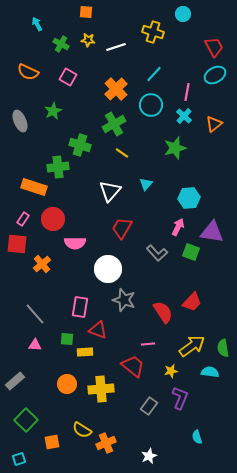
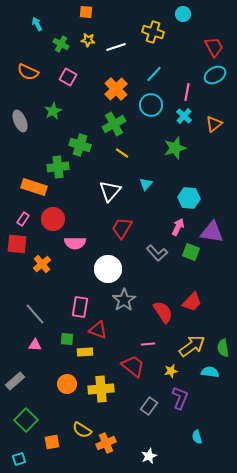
cyan hexagon at (189, 198): rotated 10 degrees clockwise
gray star at (124, 300): rotated 20 degrees clockwise
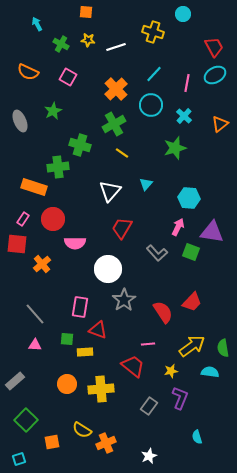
pink line at (187, 92): moved 9 px up
orange triangle at (214, 124): moved 6 px right
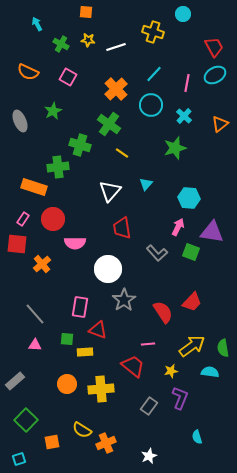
green cross at (114, 124): moved 5 px left; rotated 25 degrees counterclockwise
red trapezoid at (122, 228): rotated 40 degrees counterclockwise
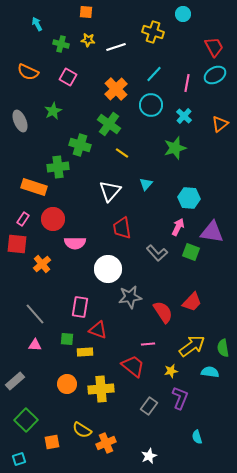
green cross at (61, 44): rotated 14 degrees counterclockwise
gray star at (124, 300): moved 6 px right, 3 px up; rotated 25 degrees clockwise
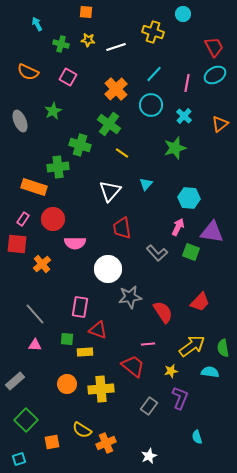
red trapezoid at (192, 302): moved 8 px right
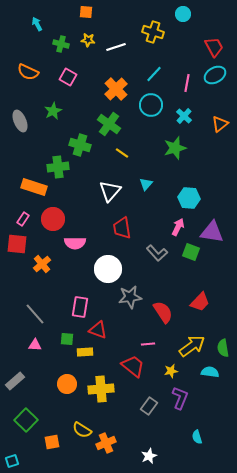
cyan square at (19, 459): moved 7 px left, 2 px down
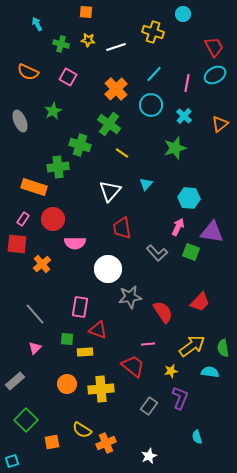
pink triangle at (35, 345): moved 3 px down; rotated 48 degrees counterclockwise
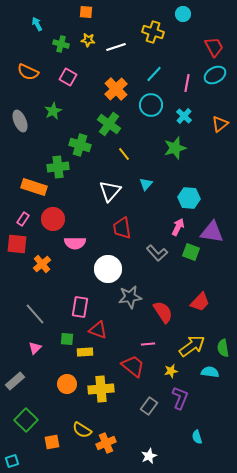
yellow line at (122, 153): moved 2 px right, 1 px down; rotated 16 degrees clockwise
